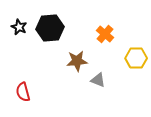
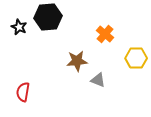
black hexagon: moved 2 px left, 11 px up
red semicircle: rotated 24 degrees clockwise
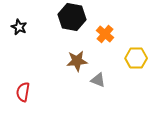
black hexagon: moved 24 px right; rotated 16 degrees clockwise
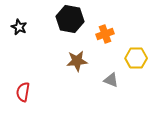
black hexagon: moved 2 px left, 2 px down
orange cross: rotated 30 degrees clockwise
gray triangle: moved 13 px right
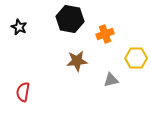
gray triangle: rotated 35 degrees counterclockwise
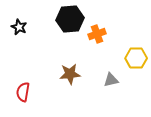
black hexagon: rotated 16 degrees counterclockwise
orange cross: moved 8 px left
brown star: moved 7 px left, 13 px down
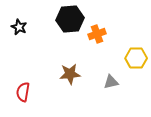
gray triangle: moved 2 px down
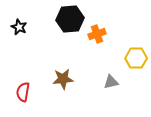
brown star: moved 7 px left, 5 px down
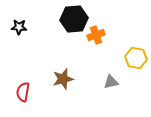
black hexagon: moved 4 px right
black star: rotated 21 degrees counterclockwise
orange cross: moved 1 px left, 1 px down
yellow hexagon: rotated 10 degrees clockwise
brown star: rotated 10 degrees counterclockwise
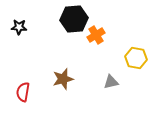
orange cross: rotated 12 degrees counterclockwise
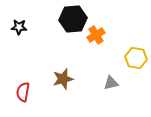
black hexagon: moved 1 px left
gray triangle: moved 1 px down
